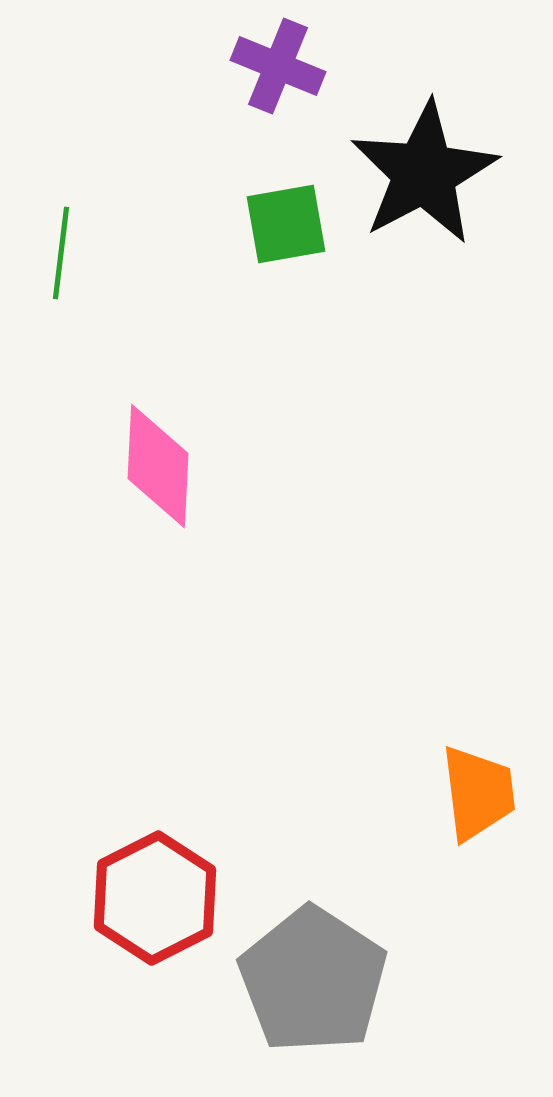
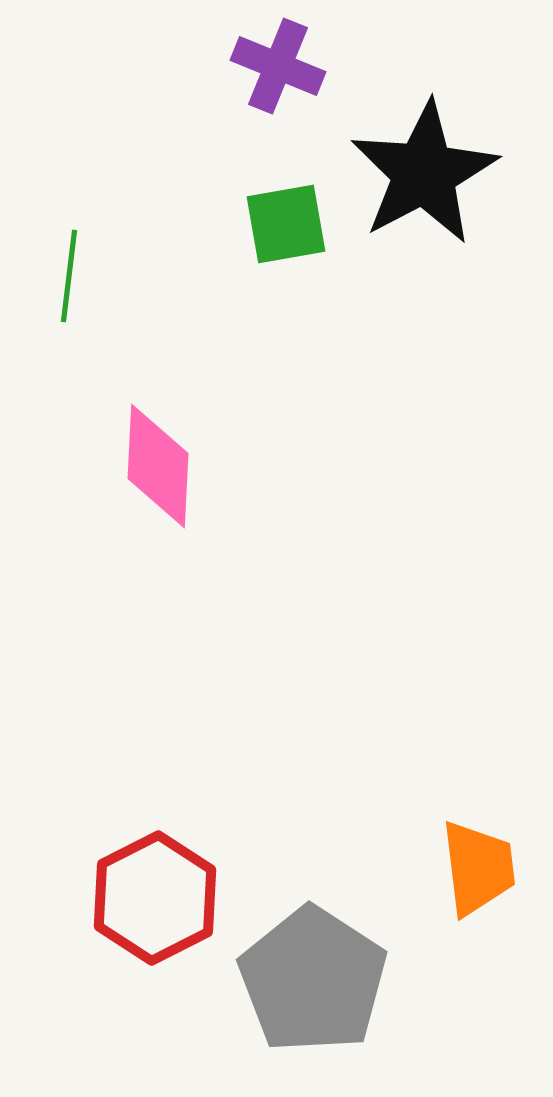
green line: moved 8 px right, 23 px down
orange trapezoid: moved 75 px down
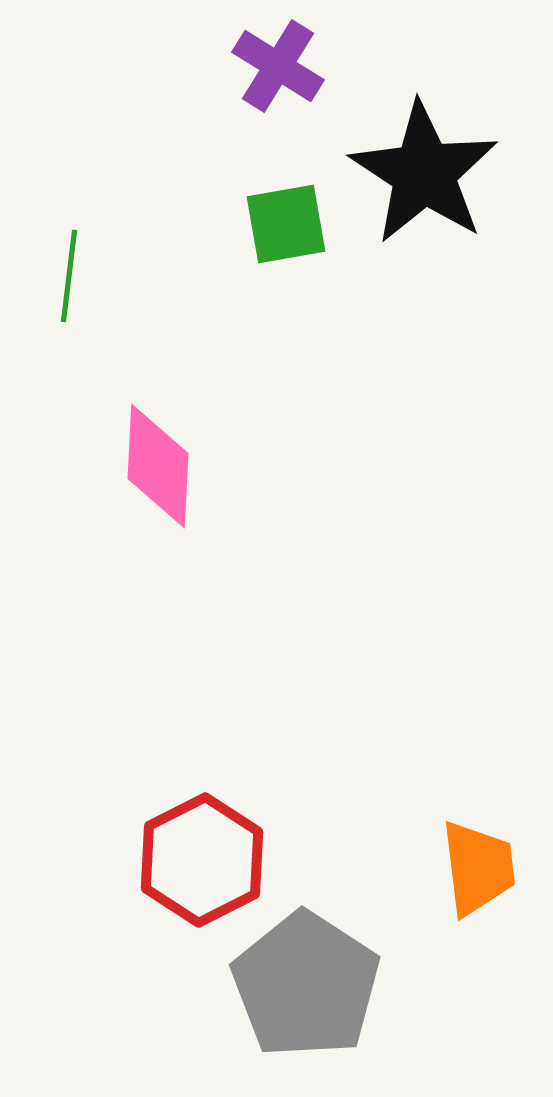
purple cross: rotated 10 degrees clockwise
black star: rotated 11 degrees counterclockwise
red hexagon: moved 47 px right, 38 px up
gray pentagon: moved 7 px left, 5 px down
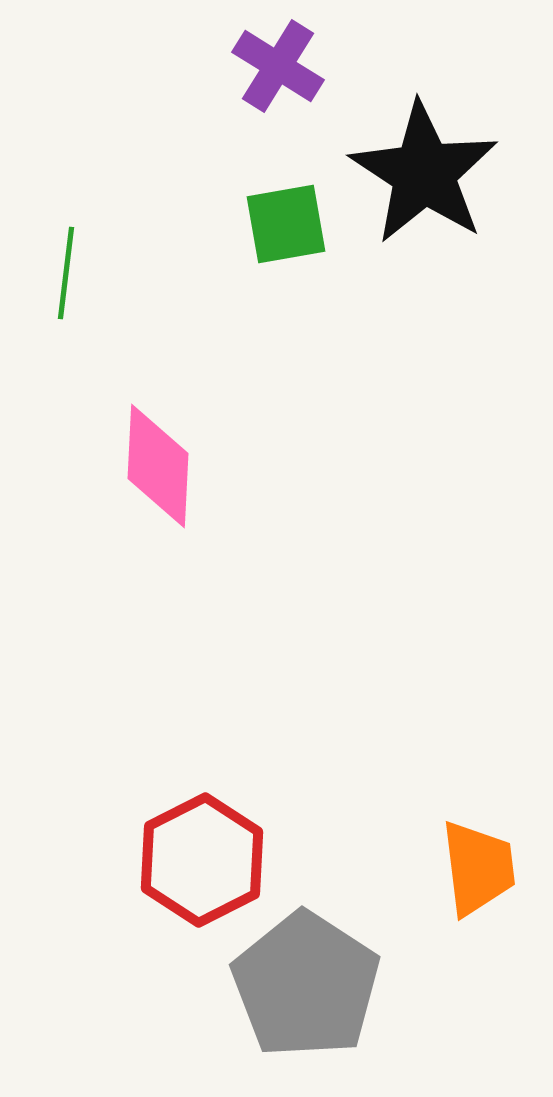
green line: moved 3 px left, 3 px up
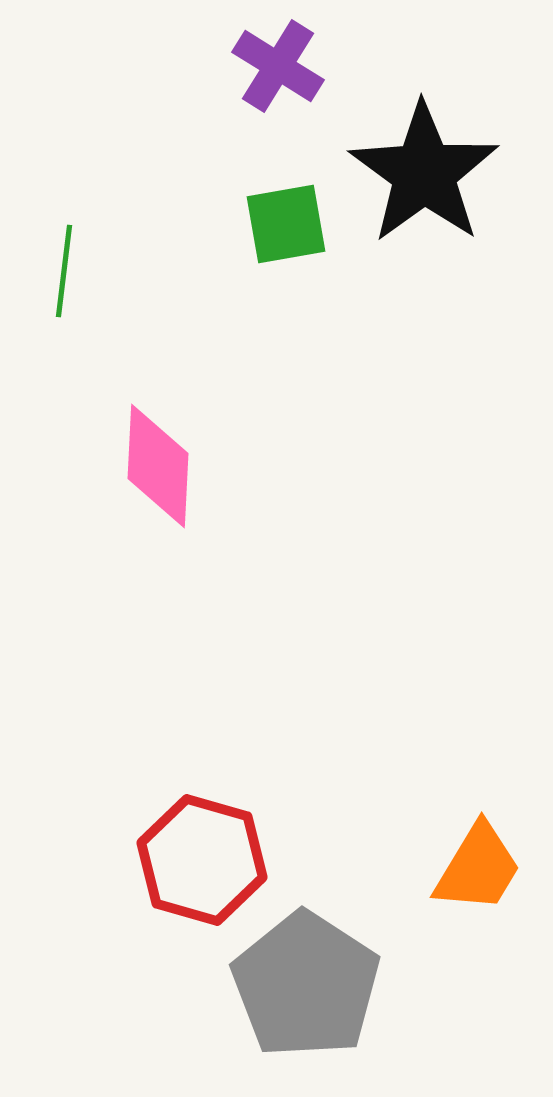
black star: rotated 3 degrees clockwise
green line: moved 2 px left, 2 px up
red hexagon: rotated 17 degrees counterclockwise
orange trapezoid: rotated 38 degrees clockwise
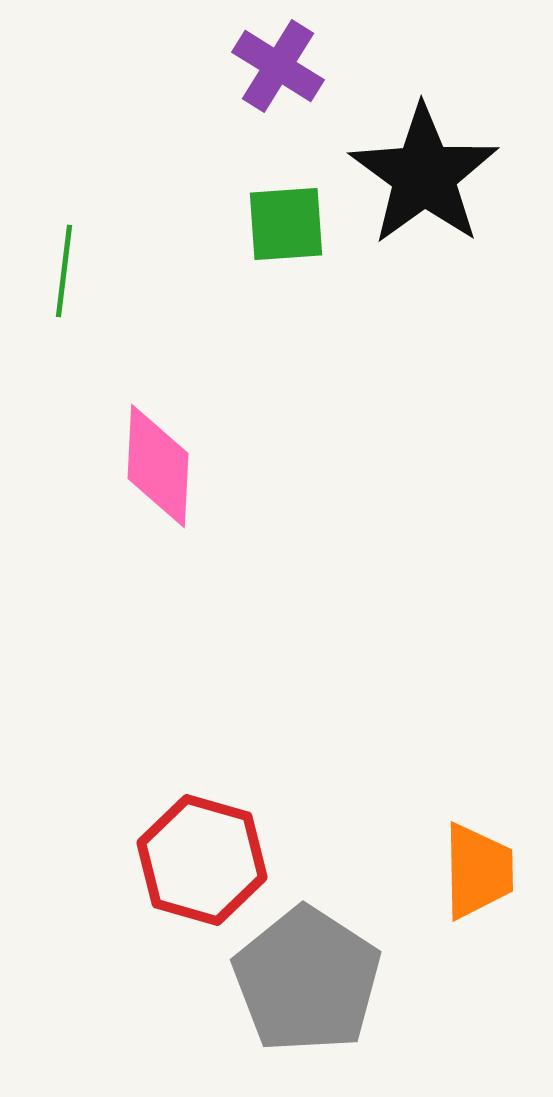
black star: moved 2 px down
green square: rotated 6 degrees clockwise
orange trapezoid: moved 3 px down; rotated 32 degrees counterclockwise
gray pentagon: moved 1 px right, 5 px up
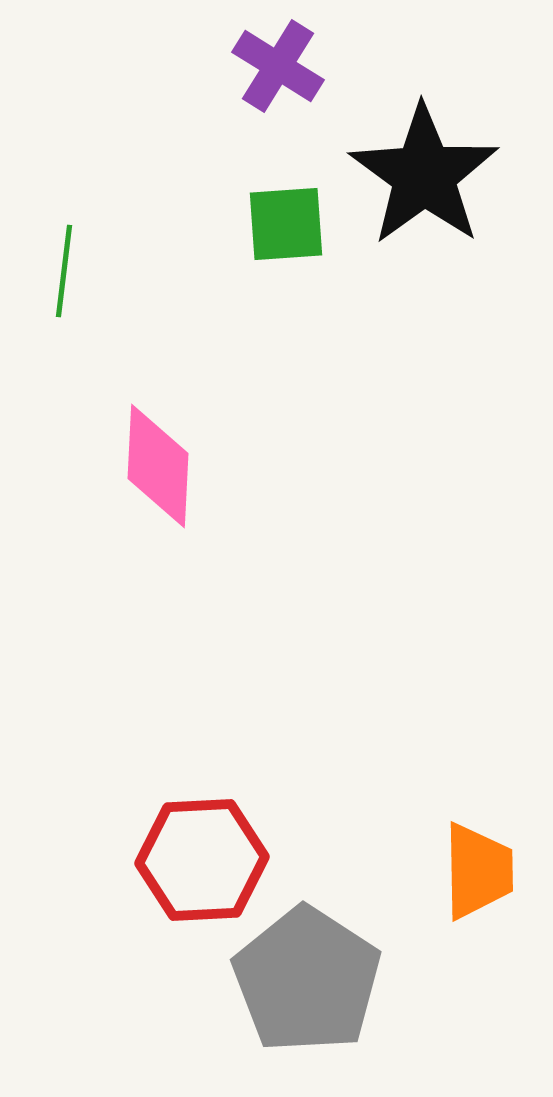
red hexagon: rotated 19 degrees counterclockwise
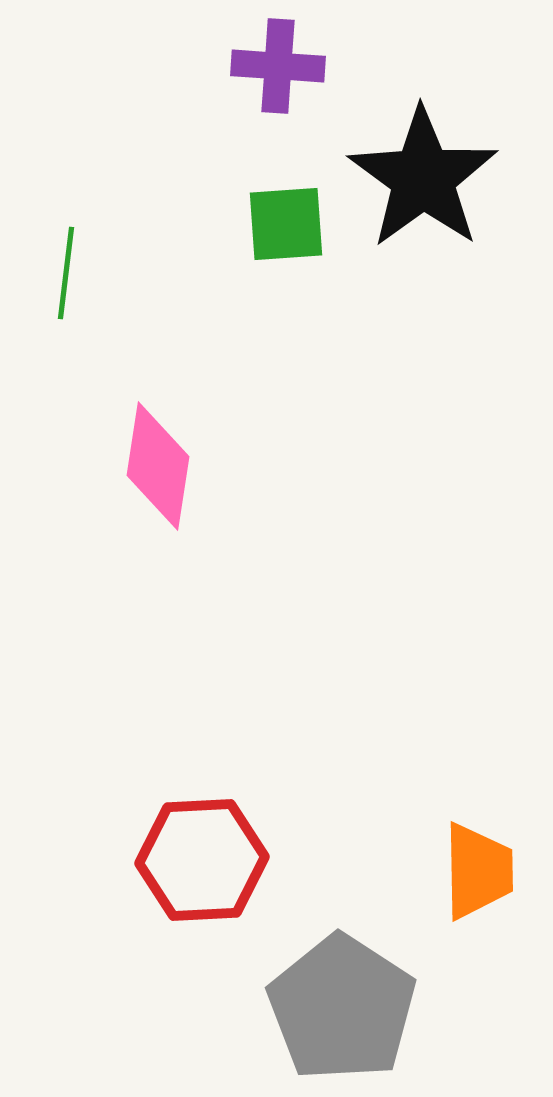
purple cross: rotated 28 degrees counterclockwise
black star: moved 1 px left, 3 px down
green line: moved 2 px right, 2 px down
pink diamond: rotated 6 degrees clockwise
gray pentagon: moved 35 px right, 28 px down
